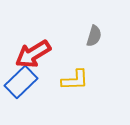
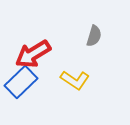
yellow L-shape: rotated 36 degrees clockwise
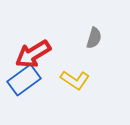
gray semicircle: moved 2 px down
blue rectangle: moved 3 px right, 2 px up; rotated 8 degrees clockwise
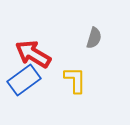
red arrow: rotated 63 degrees clockwise
yellow L-shape: rotated 124 degrees counterclockwise
